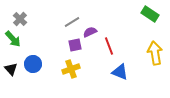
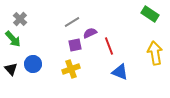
purple semicircle: moved 1 px down
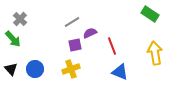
red line: moved 3 px right
blue circle: moved 2 px right, 5 px down
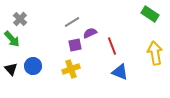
green arrow: moved 1 px left
blue circle: moved 2 px left, 3 px up
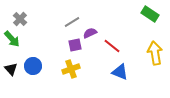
red line: rotated 30 degrees counterclockwise
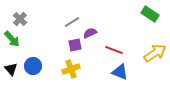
red line: moved 2 px right, 4 px down; rotated 18 degrees counterclockwise
yellow arrow: rotated 65 degrees clockwise
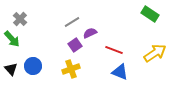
purple square: rotated 24 degrees counterclockwise
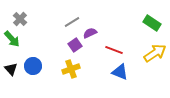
green rectangle: moved 2 px right, 9 px down
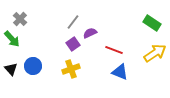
gray line: moved 1 px right; rotated 21 degrees counterclockwise
purple square: moved 2 px left, 1 px up
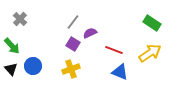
green arrow: moved 7 px down
purple square: rotated 24 degrees counterclockwise
yellow arrow: moved 5 px left
